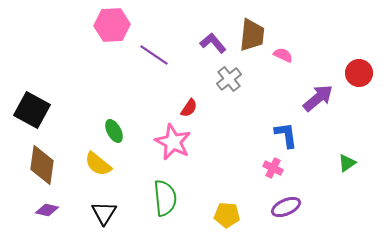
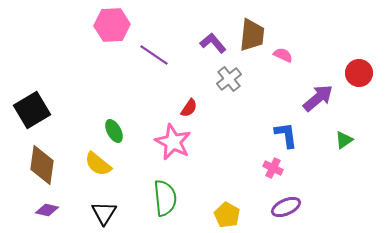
black square: rotated 30 degrees clockwise
green triangle: moved 3 px left, 23 px up
yellow pentagon: rotated 25 degrees clockwise
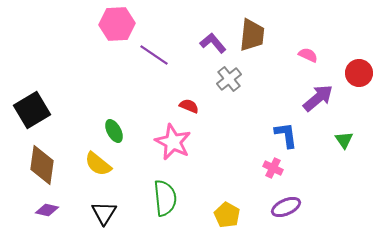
pink hexagon: moved 5 px right, 1 px up
pink semicircle: moved 25 px right
red semicircle: moved 2 px up; rotated 102 degrees counterclockwise
green triangle: rotated 30 degrees counterclockwise
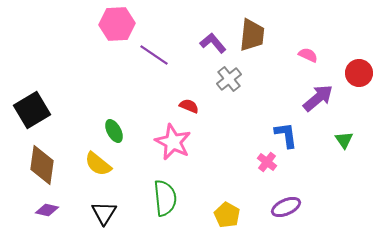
pink cross: moved 6 px left, 6 px up; rotated 12 degrees clockwise
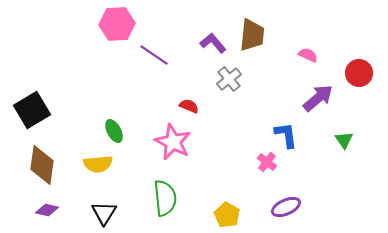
yellow semicircle: rotated 44 degrees counterclockwise
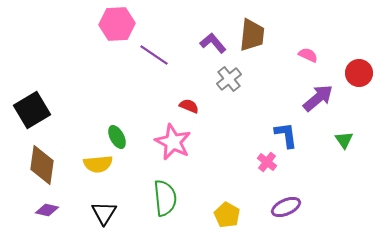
green ellipse: moved 3 px right, 6 px down
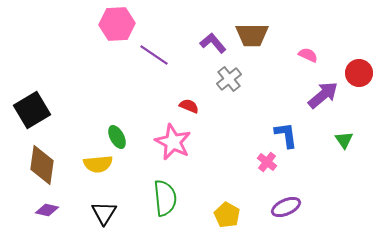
brown trapezoid: rotated 84 degrees clockwise
purple arrow: moved 5 px right, 3 px up
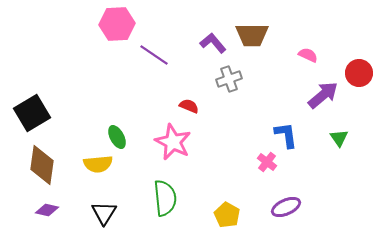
gray cross: rotated 20 degrees clockwise
black square: moved 3 px down
green triangle: moved 5 px left, 2 px up
